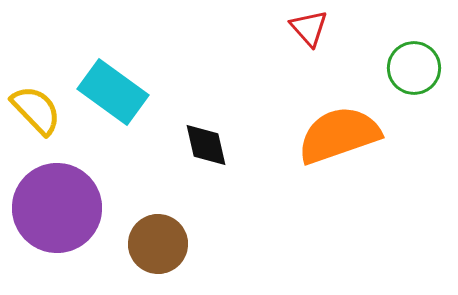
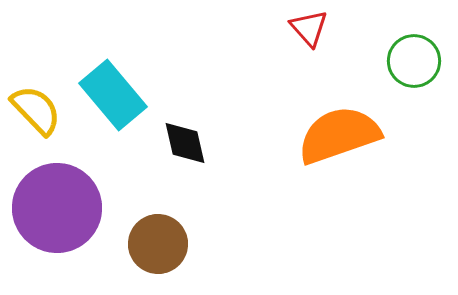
green circle: moved 7 px up
cyan rectangle: moved 3 px down; rotated 14 degrees clockwise
black diamond: moved 21 px left, 2 px up
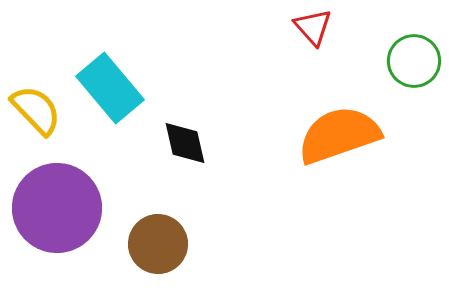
red triangle: moved 4 px right, 1 px up
cyan rectangle: moved 3 px left, 7 px up
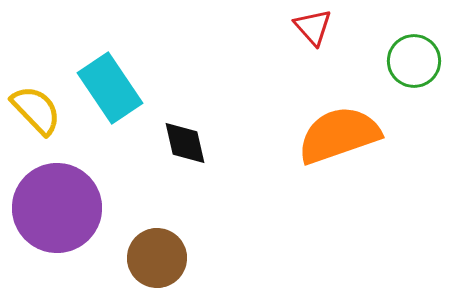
cyan rectangle: rotated 6 degrees clockwise
brown circle: moved 1 px left, 14 px down
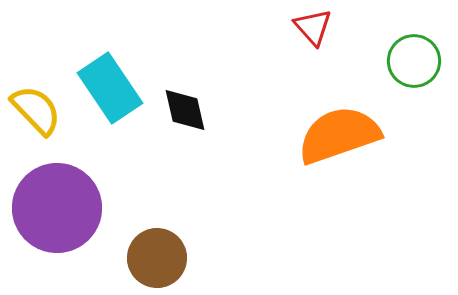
black diamond: moved 33 px up
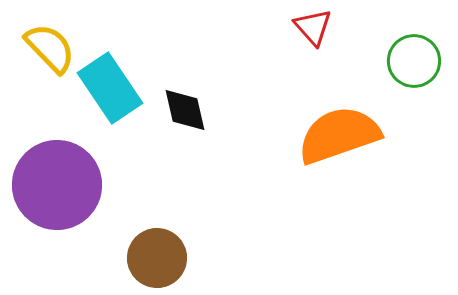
yellow semicircle: moved 14 px right, 62 px up
purple circle: moved 23 px up
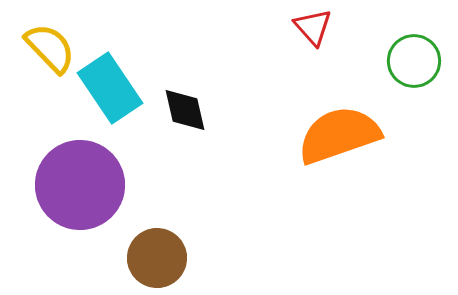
purple circle: moved 23 px right
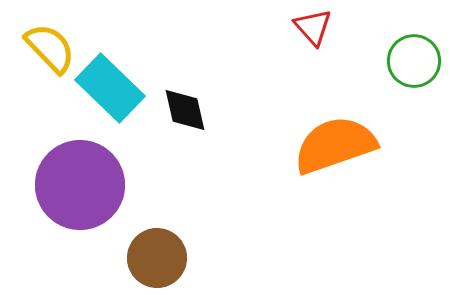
cyan rectangle: rotated 12 degrees counterclockwise
orange semicircle: moved 4 px left, 10 px down
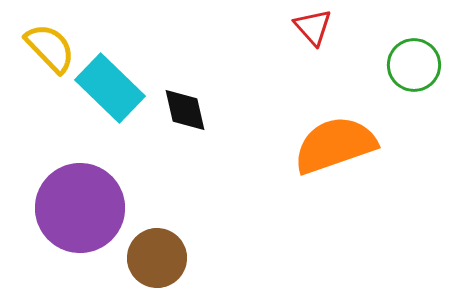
green circle: moved 4 px down
purple circle: moved 23 px down
